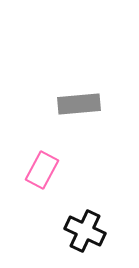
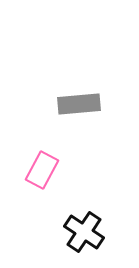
black cross: moved 1 px left, 1 px down; rotated 9 degrees clockwise
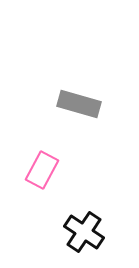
gray rectangle: rotated 21 degrees clockwise
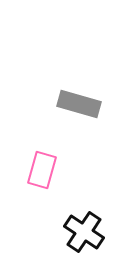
pink rectangle: rotated 12 degrees counterclockwise
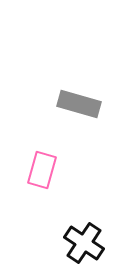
black cross: moved 11 px down
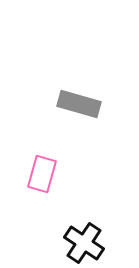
pink rectangle: moved 4 px down
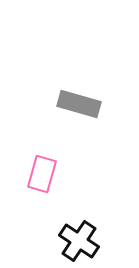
black cross: moved 5 px left, 2 px up
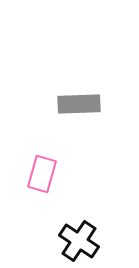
gray rectangle: rotated 18 degrees counterclockwise
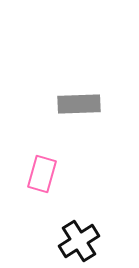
black cross: rotated 24 degrees clockwise
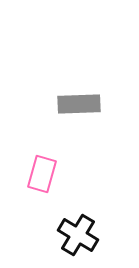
black cross: moved 1 px left, 6 px up; rotated 27 degrees counterclockwise
